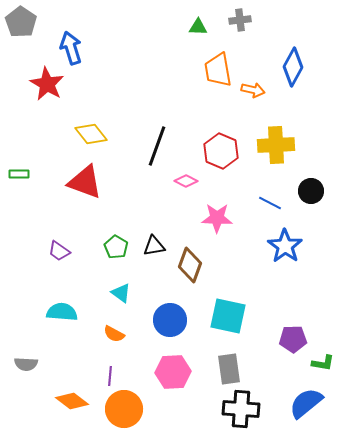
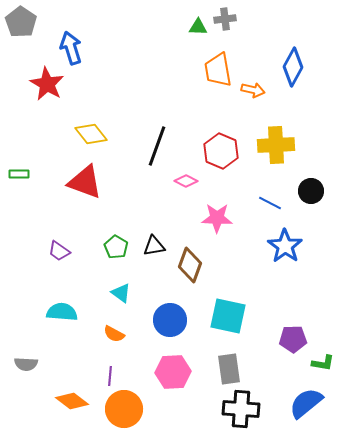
gray cross: moved 15 px left, 1 px up
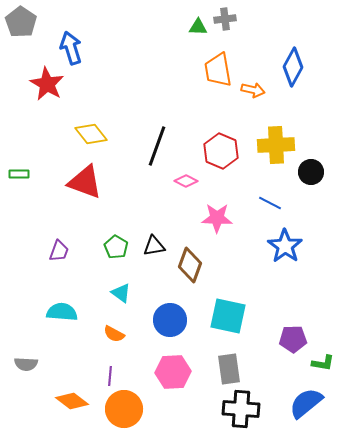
black circle: moved 19 px up
purple trapezoid: rotated 105 degrees counterclockwise
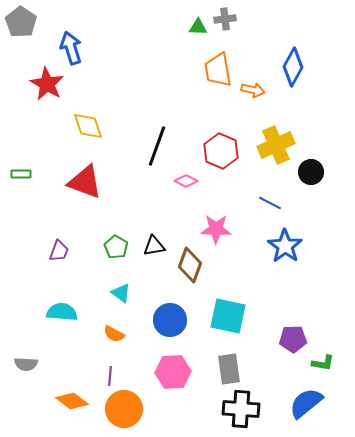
yellow diamond: moved 3 px left, 8 px up; rotated 20 degrees clockwise
yellow cross: rotated 21 degrees counterclockwise
green rectangle: moved 2 px right
pink star: moved 1 px left, 11 px down
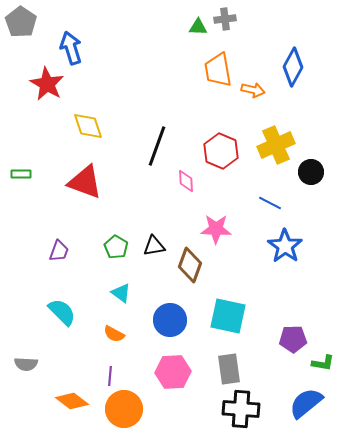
pink diamond: rotated 60 degrees clockwise
cyan semicircle: rotated 40 degrees clockwise
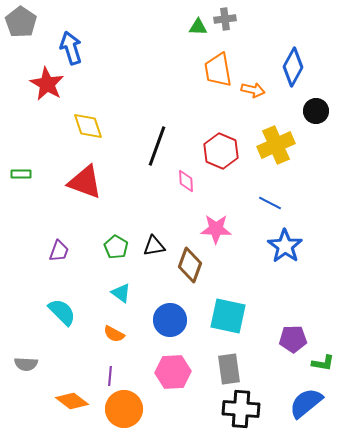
black circle: moved 5 px right, 61 px up
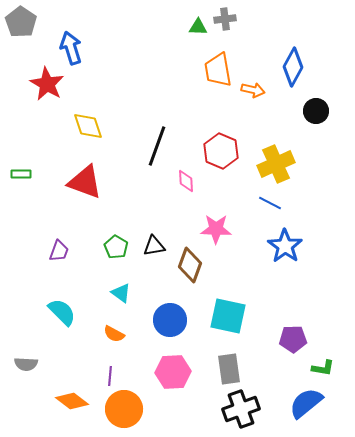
yellow cross: moved 19 px down
green L-shape: moved 5 px down
black cross: rotated 24 degrees counterclockwise
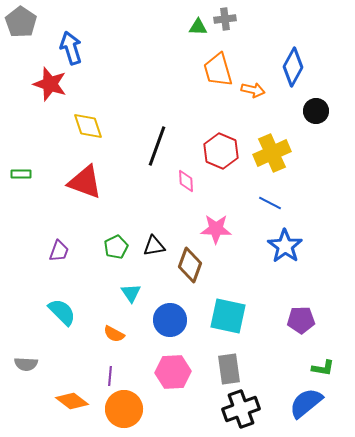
orange trapezoid: rotated 6 degrees counterclockwise
red star: moved 3 px right; rotated 12 degrees counterclockwise
yellow cross: moved 4 px left, 11 px up
green pentagon: rotated 15 degrees clockwise
cyan triangle: moved 10 px right; rotated 20 degrees clockwise
purple pentagon: moved 8 px right, 19 px up
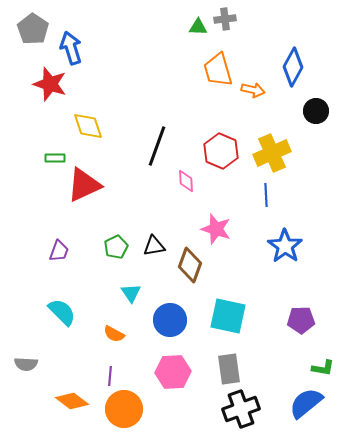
gray pentagon: moved 12 px right, 7 px down
green rectangle: moved 34 px right, 16 px up
red triangle: moved 1 px left, 3 px down; rotated 45 degrees counterclockwise
blue line: moved 4 px left, 8 px up; rotated 60 degrees clockwise
pink star: rotated 16 degrees clockwise
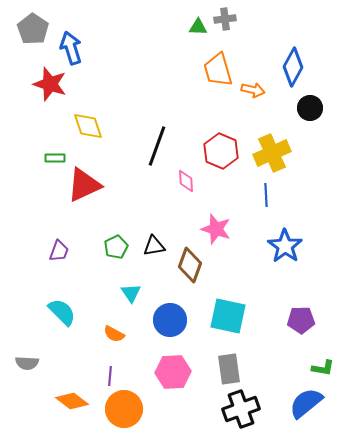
black circle: moved 6 px left, 3 px up
gray semicircle: moved 1 px right, 1 px up
